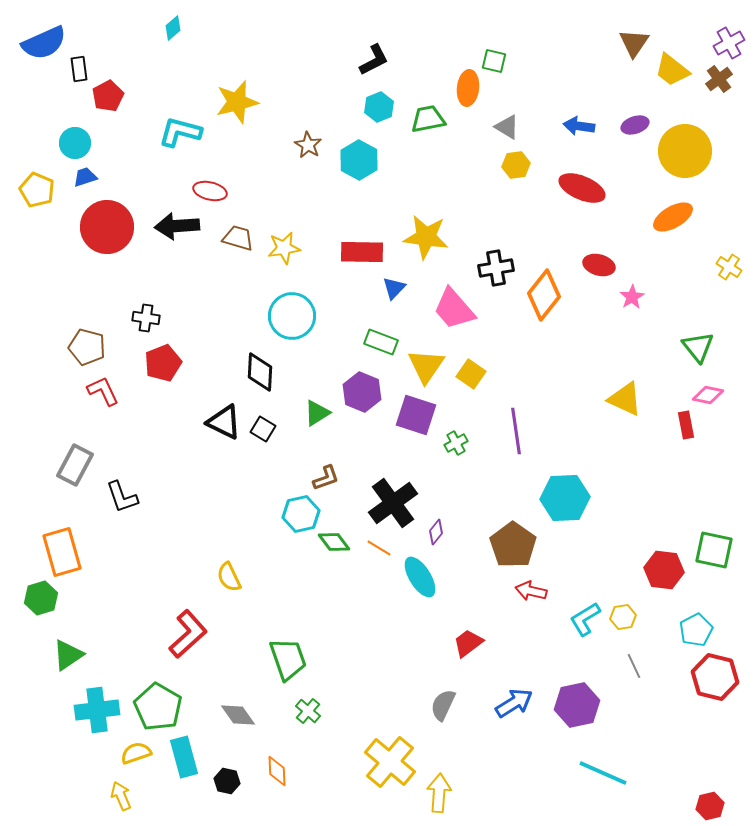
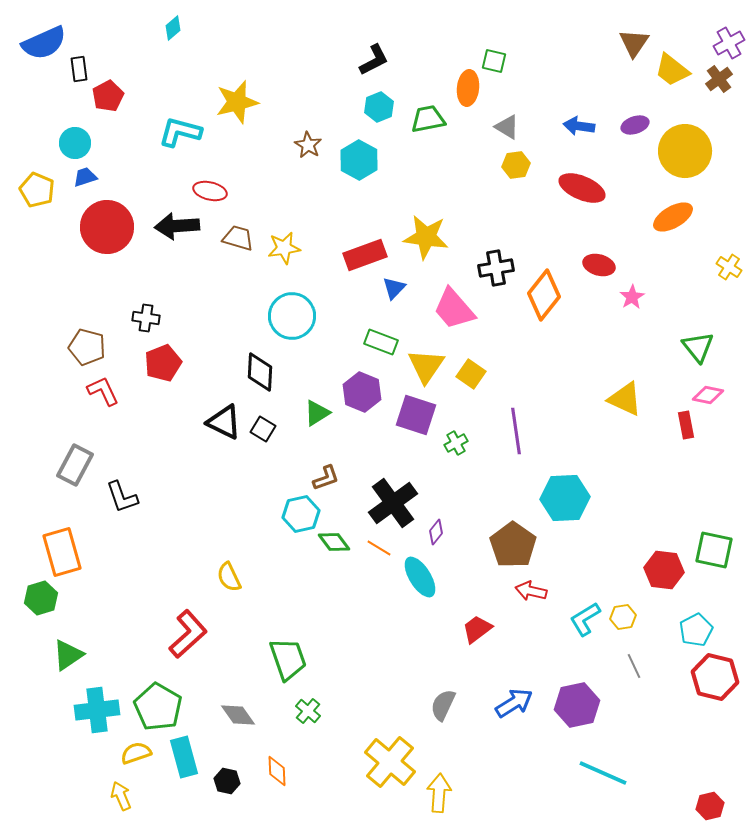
red rectangle at (362, 252): moved 3 px right, 3 px down; rotated 21 degrees counterclockwise
red trapezoid at (468, 643): moved 9 px right, 14 px up
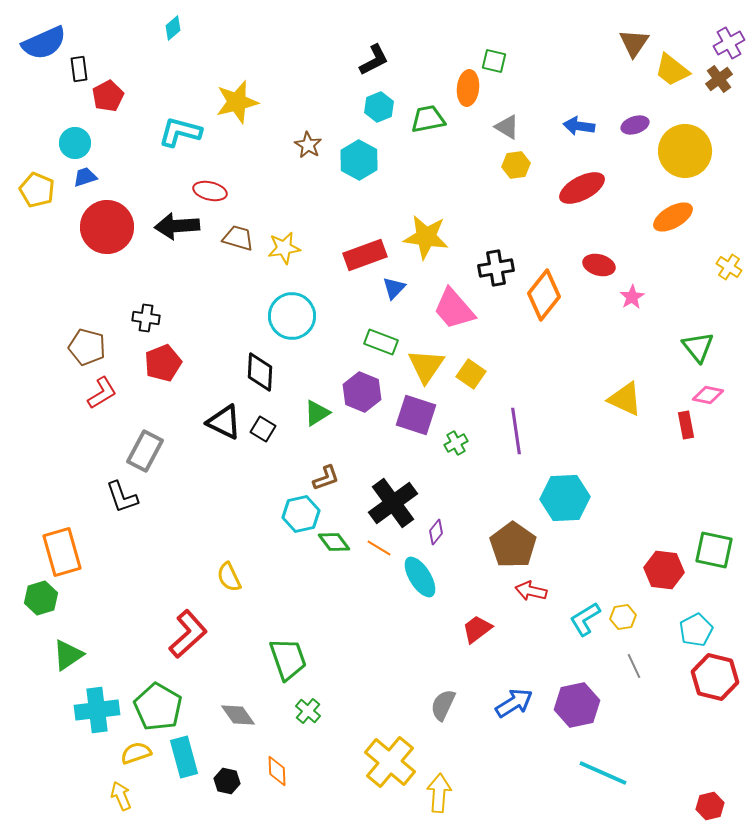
red ellipse at (582, 188): rotated 51 degrees counterclockwise
red L-shape at (103, 391): moved 1 px left, 2 px down; rotated 84 degrees clockwise
gray rectangle at (75, 465): moved 70 px right, 14 px up
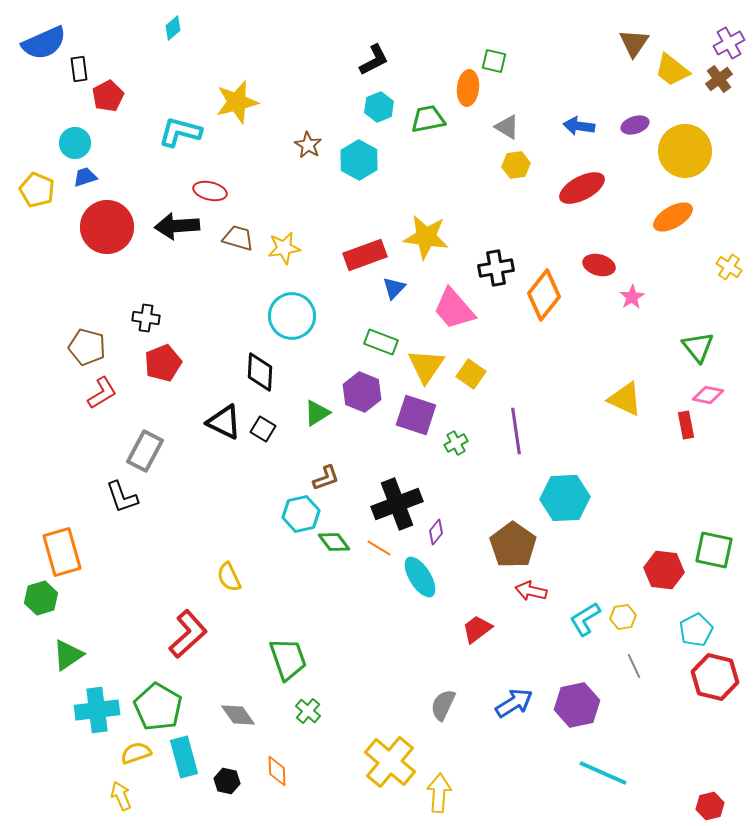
black cross at (393, 503): moved 4 px right, 1 px down; rotated 15 degrees clockwise
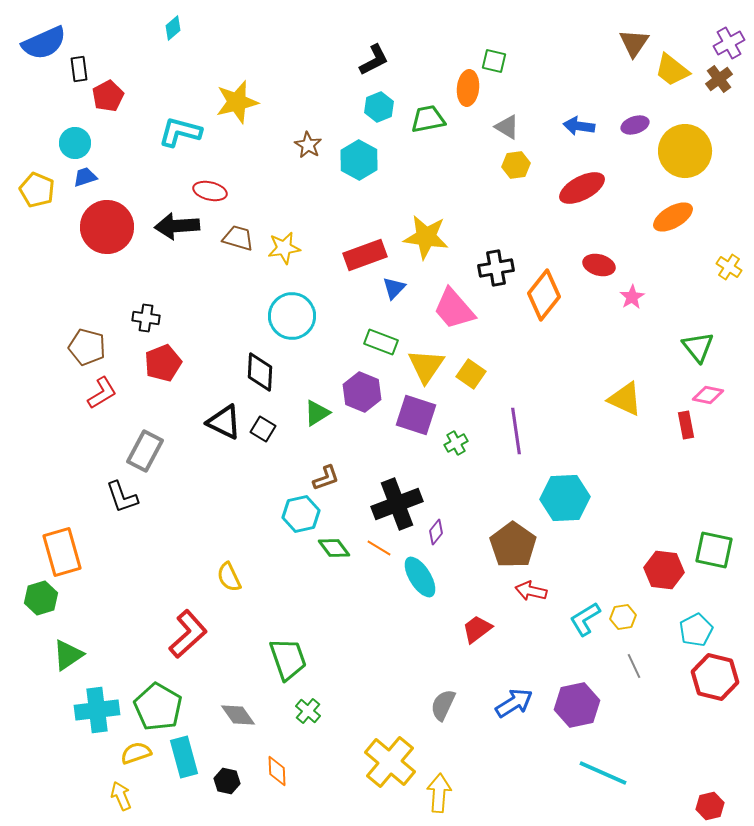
green diamond at (334, 542): moved 6 px down
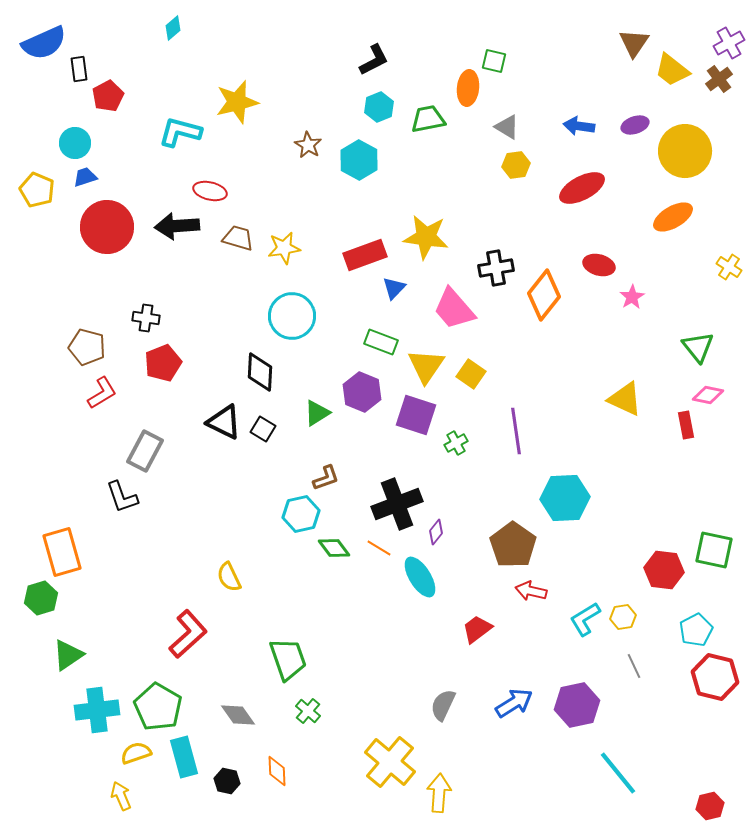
cyan line at (603, 773): moved 15 px right; rotated 27 degrees clockwise
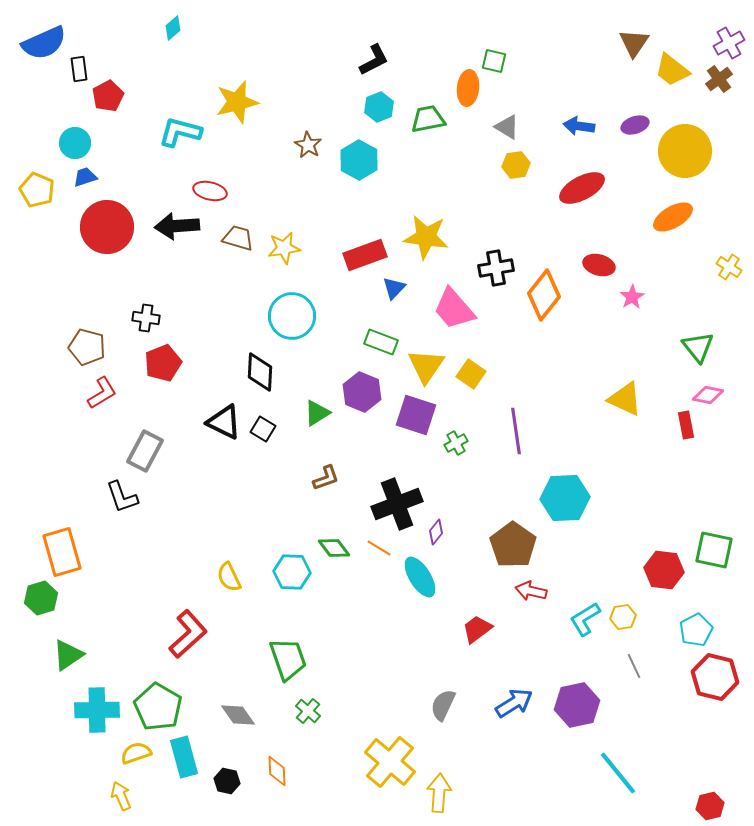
cyan hexagon at (301, 514): moved 9 px left, 58 px down; rotated 15 degrees clockwise
cyan cross at (97, 710): rotated 6 degrees clockwise
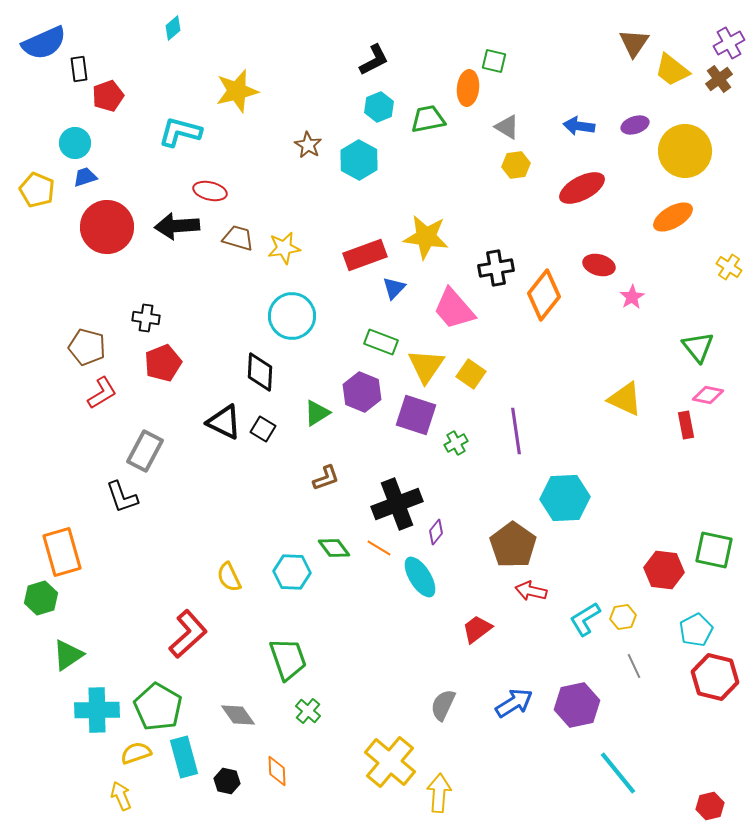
red pentagon at (108, 96): rotated 8 degrees clockwise
yellow star at (237, 102): moved 11 px up
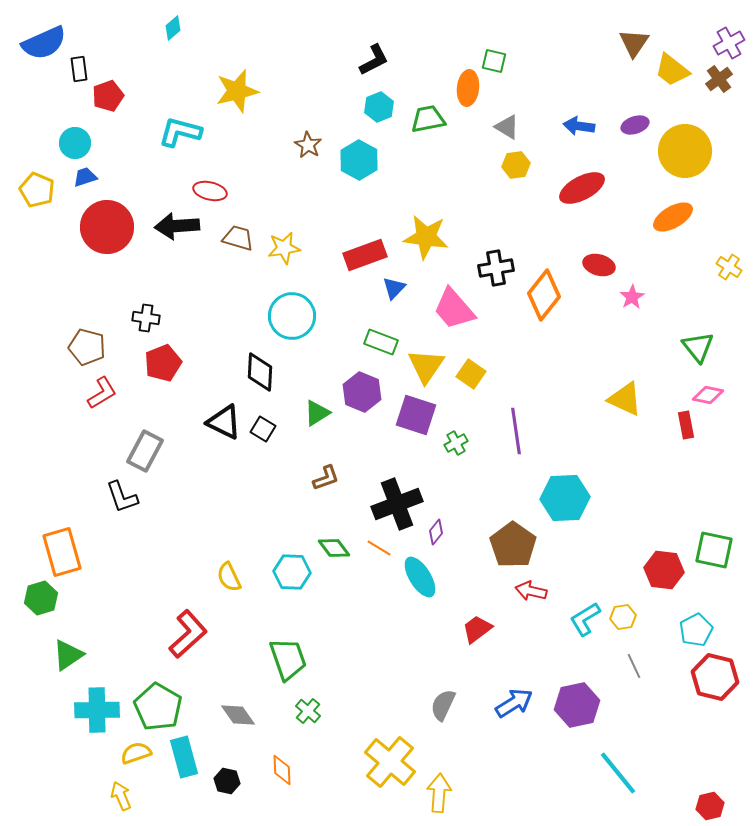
orange diamond at (277, 771): moved 5 px right, 1 px up
